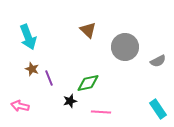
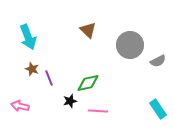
gray circle: moved 5 px right, 2 px up
pink line: moved 3 px left, 1 px up
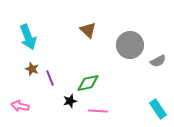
purple line: moved 1 px right
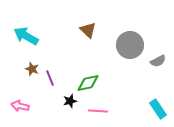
cyan arrow: moved 2 px left, 1 px up; rotated 140 degrees clockwise
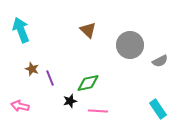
cyan arrow: moved 5 px left, 6 px up; rotated 40 degrees clockwise
gray semicircle: moved 2 px right
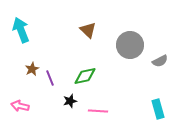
brown star: rotated 24 degrees clockwise
green diamond: moved 3 px left, 7 px up
cyan rectangle: rotated 18 degrees clockwise
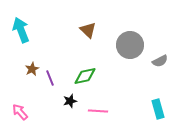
pink arrow: moved 6 px down; rotated 36 degrees clockwise
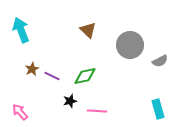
purple line: moved 2 px right, 2 px up; rotated 42 degrees counterclockwise
pink line: moved 1 px left
